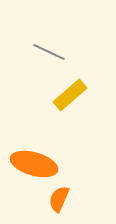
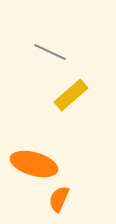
gray line: moved 1 px right
yellow rectangle: moved 1 px right
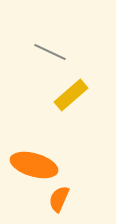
orange ellipse: moved 1 px down
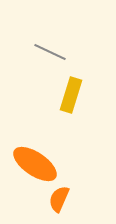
yellow rectangle: rotated 32 degrees counterclockwise
orange ellipse: moved 1 px right, 1 px up; rotated 18 degrees clockwise
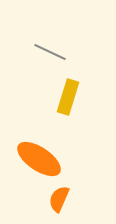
yellow rectangle: moved 3 px left, 2 px down
orange ellipse: moved 4 px right, 5 px up
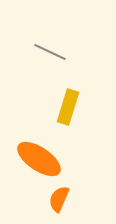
yellow rectangle: moved 10 px down
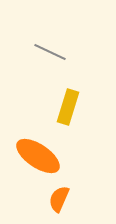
orange ellipse: moved 1 px left, 3 px up
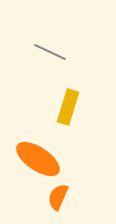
orange ellipse: moved 3 px down
orange semicircle: moved 1 px left, 2 px up
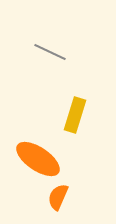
yellow rectangle: moved 7 px right, 8 px down
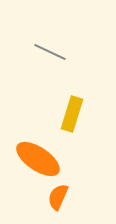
yellow rectangle: moved 3 px left, 1 px up
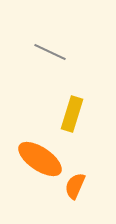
orange ellipse: moved 2 px right
orange semicircle: moved 17 px right, 11 px up
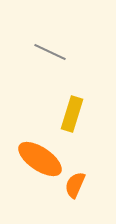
orange semicircle: moved 1 px up
